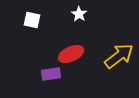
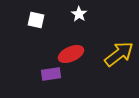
white square: moved 4 px right
yellow arrow: moved 2 px up
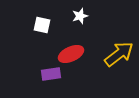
white star: moved 1 px right, 2 px down; rotated 21 degrees clockwise
white square: moved 6 px right, 5 px down
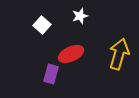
white square: rotated 30 degrees clockwise
yellow arrow: rotated 36 degrees counterclockwise
purple rectangle: rotated 66 degrees counterclockwise
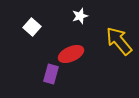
white square: moved 10 px left, 2 px down
yellow arrow: moved 13 px up; rotated 56 degrees counterclockwise
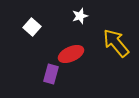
yellow arrow: moved 3 px left, 2 px down
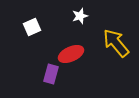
white square: rotated 24 degrees clockwise
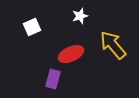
yellow arrow: moved 3 px left, 2 px down
purple rectangle: moved 2 px right, 5 px down
